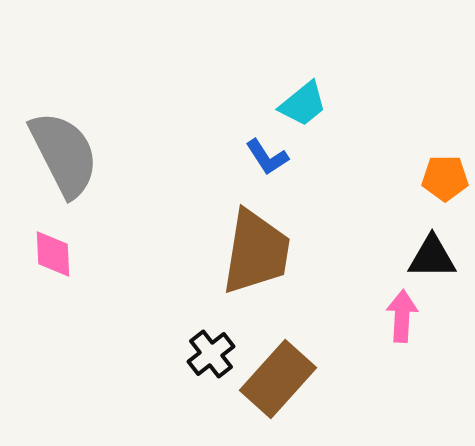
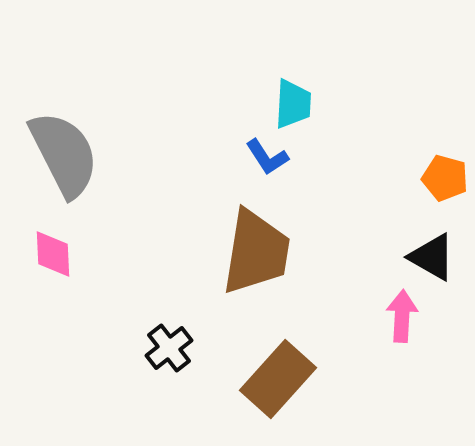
cyan trapezoid: moved 10 px left; rotated 48 degrees counterclockwise
orange pentagon: rotated 15 degrees clockwise
black triangle: rotated 30 degrees clockwise
black cross: moved 42 px left, 6 px up
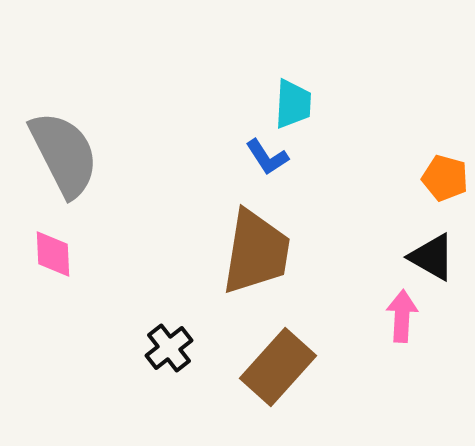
brown rectangle: moved 12 px up
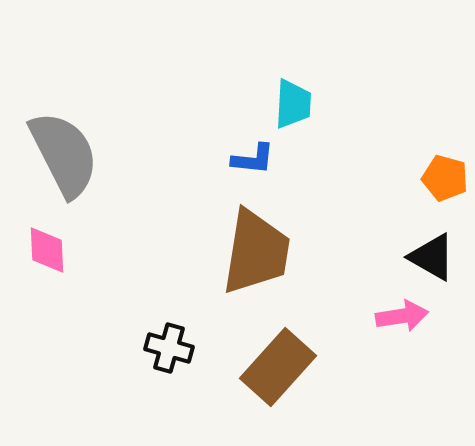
blue L-shape: moved 14 px left, 2 px down; rotated 51 degrees counterclockwise
pink diamond: moved 6 px left, 4 px up
pink arrow: rotated 78 degrees clockwise
black cross: rotated 36 degrees counterclockwise
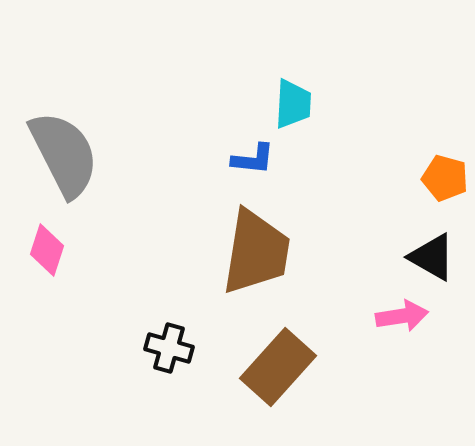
pink diamond: rotated 21 degrees clockwise
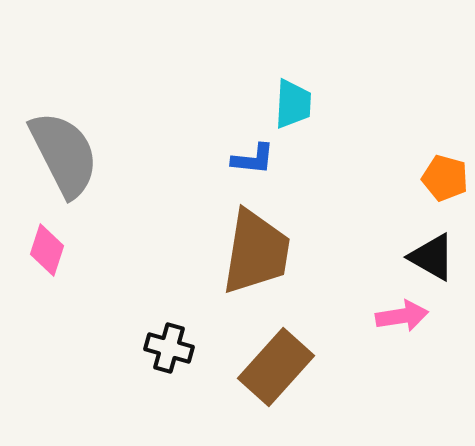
brown rectangle: moved 2 px left
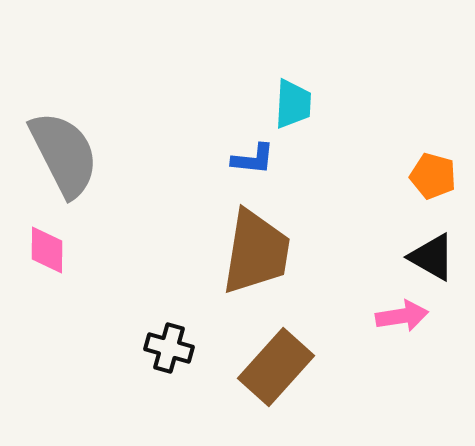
orange pentagon: moved 12 px left, 2 px up
pink diamond: rotated 18 degrees counterclockwise
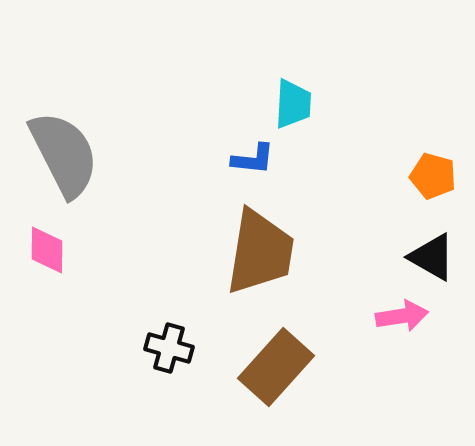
brown trapezoid: moved 4 px right
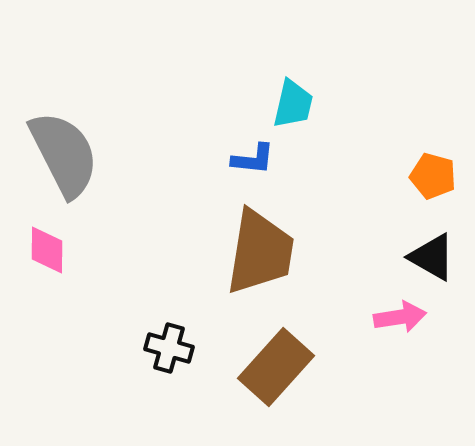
cyan trapezoid: rotated 10 degrees clockwise
pink arrow: moved 2 px left, 1 px down
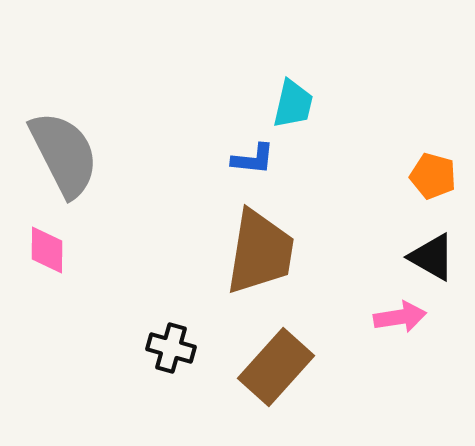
black cross: moved 2 px right
